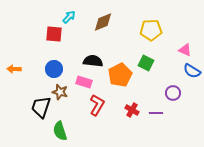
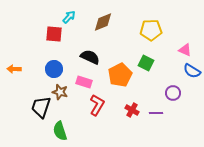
black semicircle: moved 3 px left, 4 px up; rotated 18 degrees clockwise
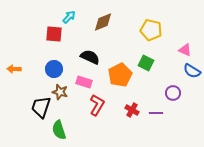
yellow pentagon: rotated 15 degrees clockwise
green semicircle: moved 1 px left, 1 px up
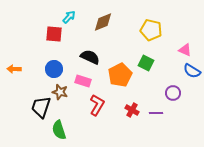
pink rectangle: moved 1 px left, 1 px up
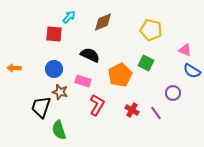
black semicircle: moved 2 px up
orange arrow: moved 1 px up
purple line: rotated 56 degrees clockwise
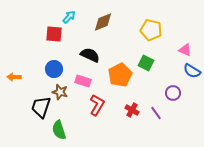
orange arrow: moved 9 px down
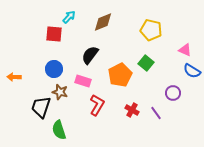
black semicircle: rotated 78 degrees counterclockwise
green square: rotated 14 degrees clockwise
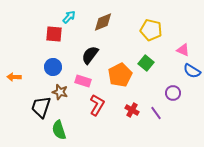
pink triangle: moved 2 px left
blue circle: moved 1 px left, 2 px up
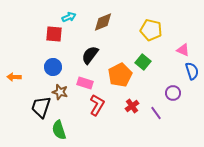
cyan arrow: rotated 24 degrees clockwise
green square: moved 3 px left, 1 px up
blue semicircle: rotated 138 degrees counterclockwise
pink rectangle: moved 2 px right, 2 px down
red cross: moved 4 px up; rotated 24 degrees clockwise
